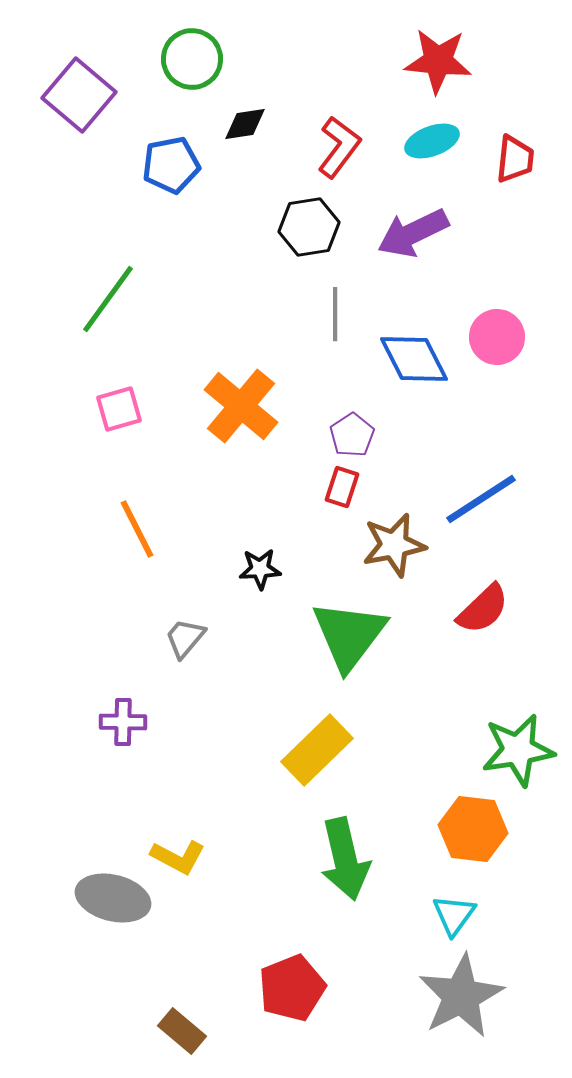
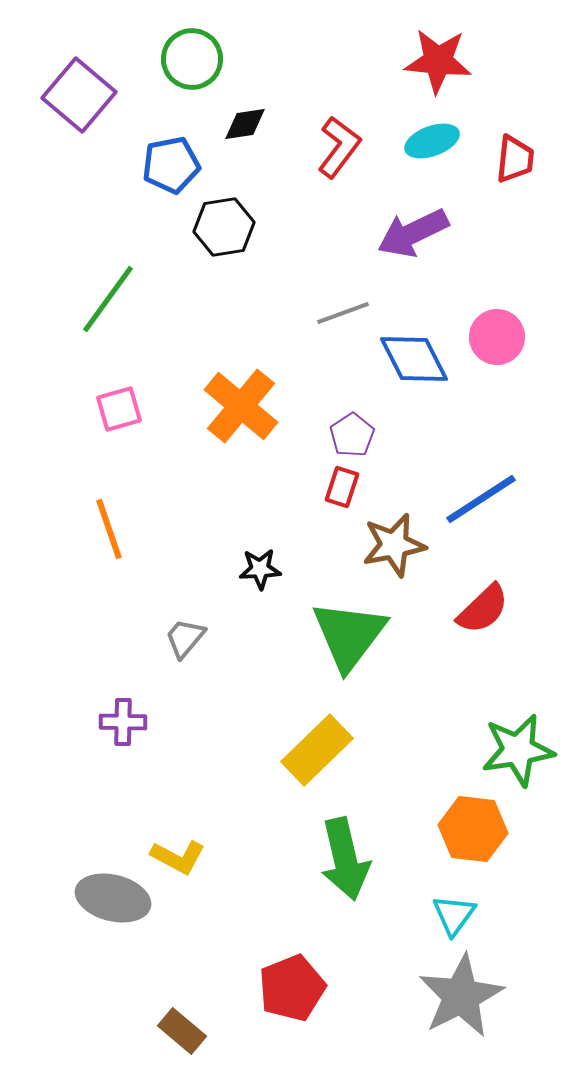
black hexagon: moved 85 px left
gray line: moved 8 px right, 1 px up; rotated 70 degrees clockwise
orange line: moved 28 px left; rotated 8 degrees clockwise
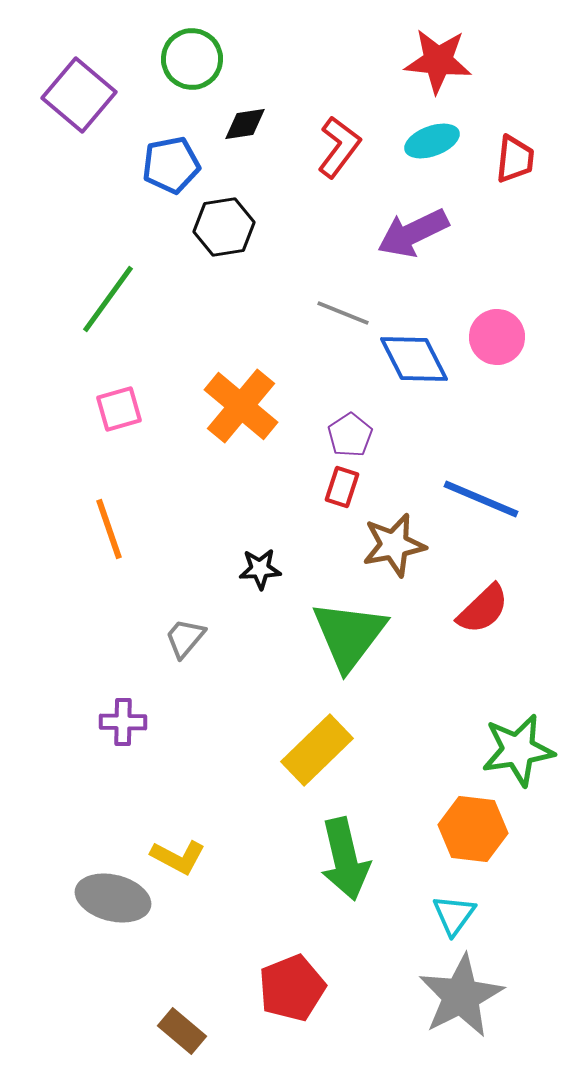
gray line: rotated 42 degrees clockwise
purple pentagon: moved 2 px left
blue line: rotated 56 degrees clockwise
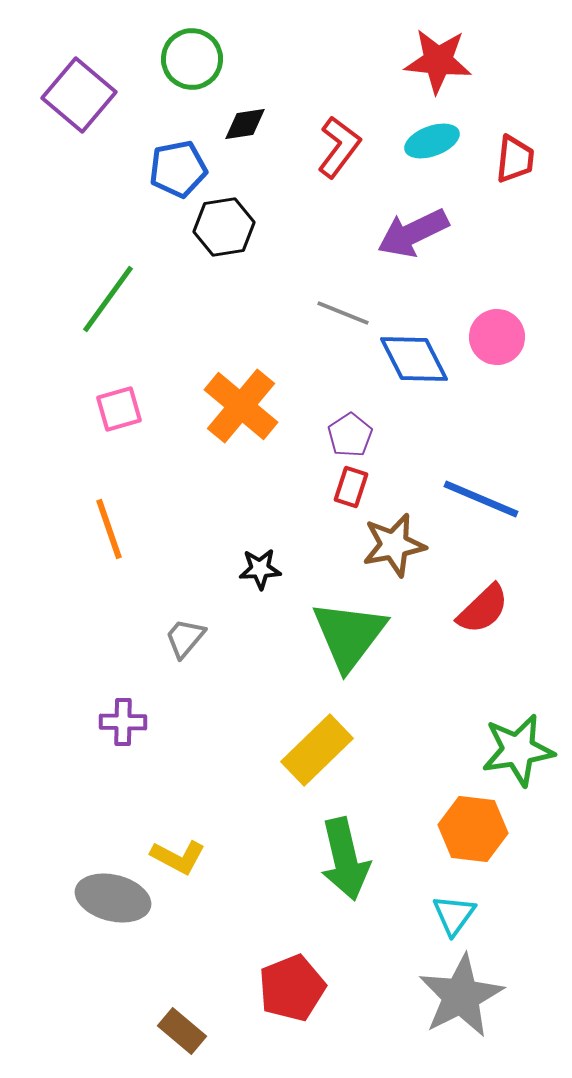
blue pentagon: moved 7 px right, 4 px down
red rectangle: moved 9 px right
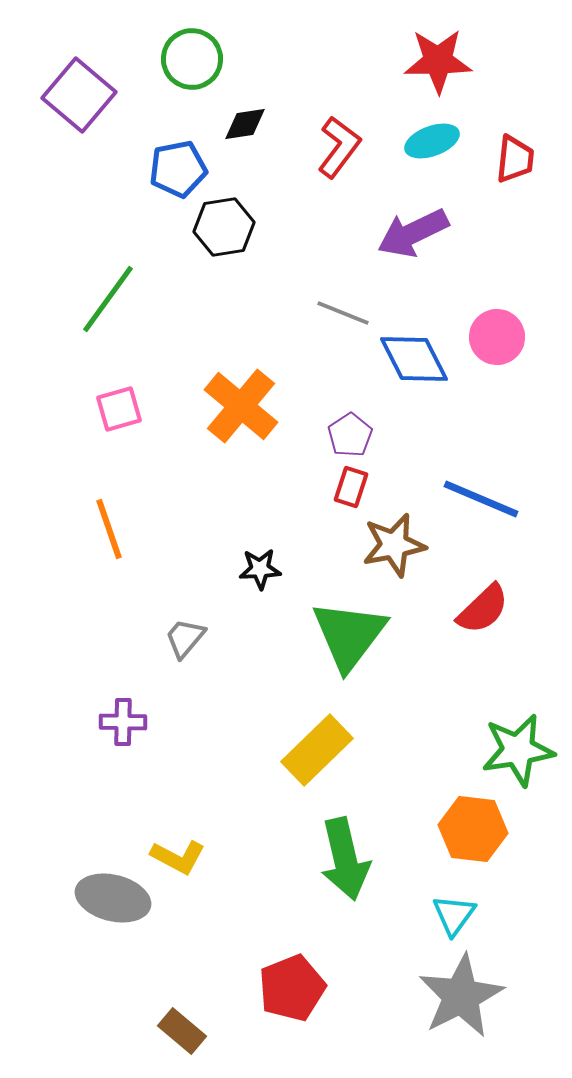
red star: rotated 6 degrees counterclockwise
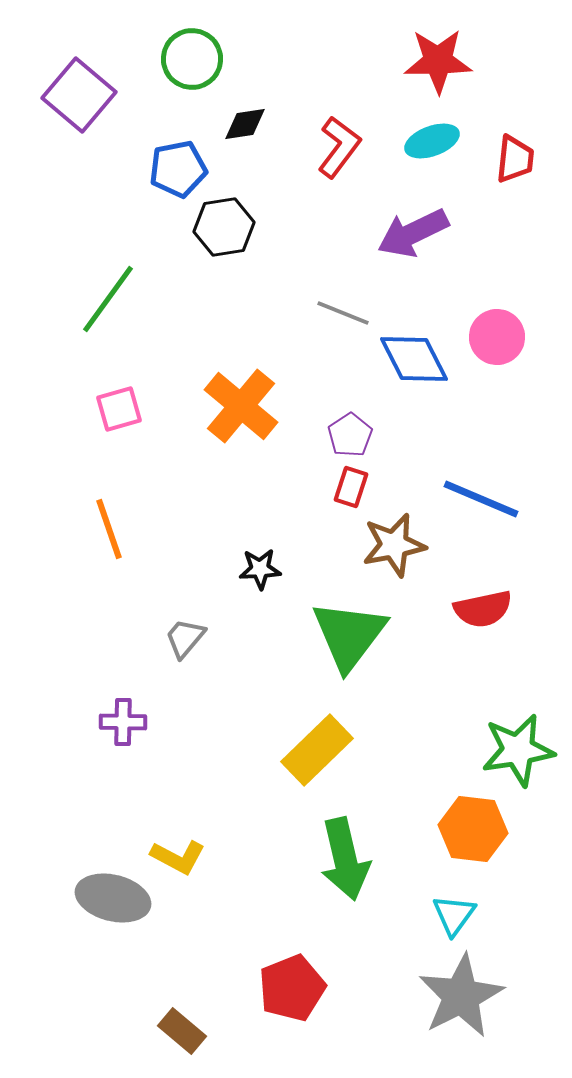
red semicircle: rotated 32 degrees clockwise
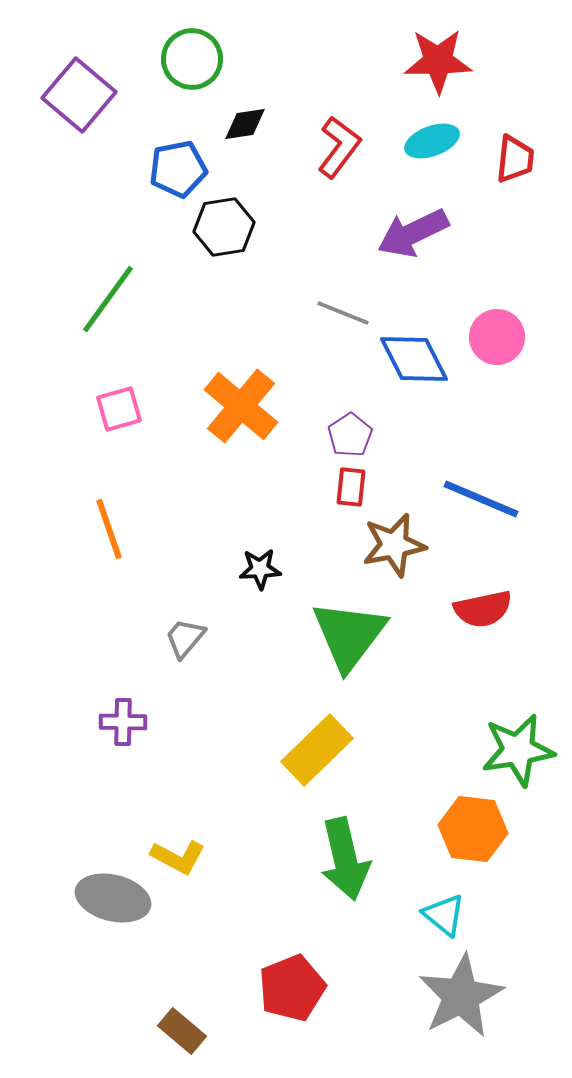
red rectangle: rotated 12 degrees counterclockwise
cyan triangle: moved 10 px left; rotated 27 degrees counterclockwise
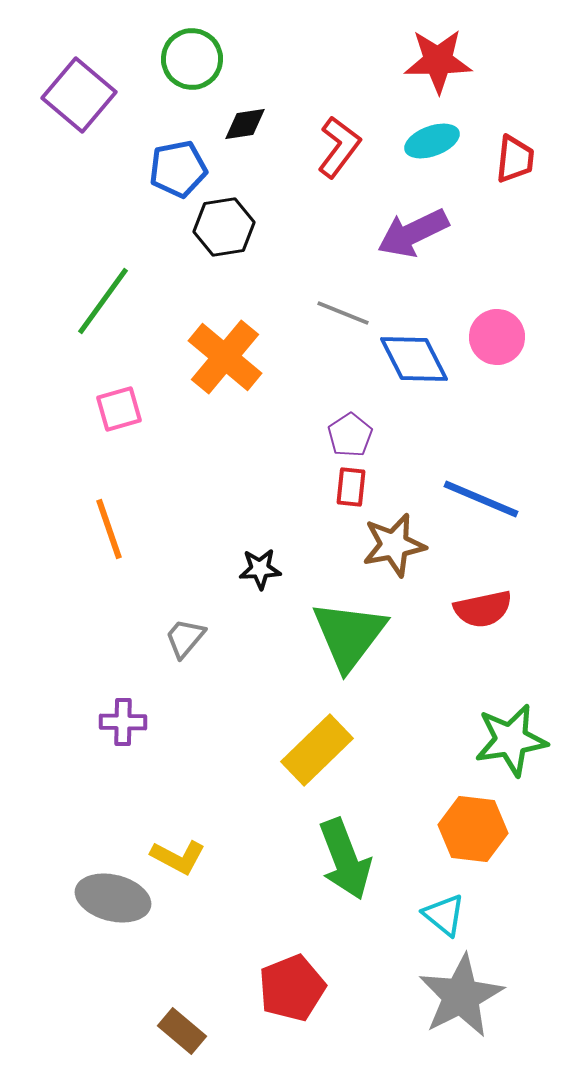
green line: moved 5 px left, 2 px down
orange cross: moved 16 px left, 49 px up
green star: moved 7 px left, 10 px up
green arrow: rotated 8 degrees counterclockwise
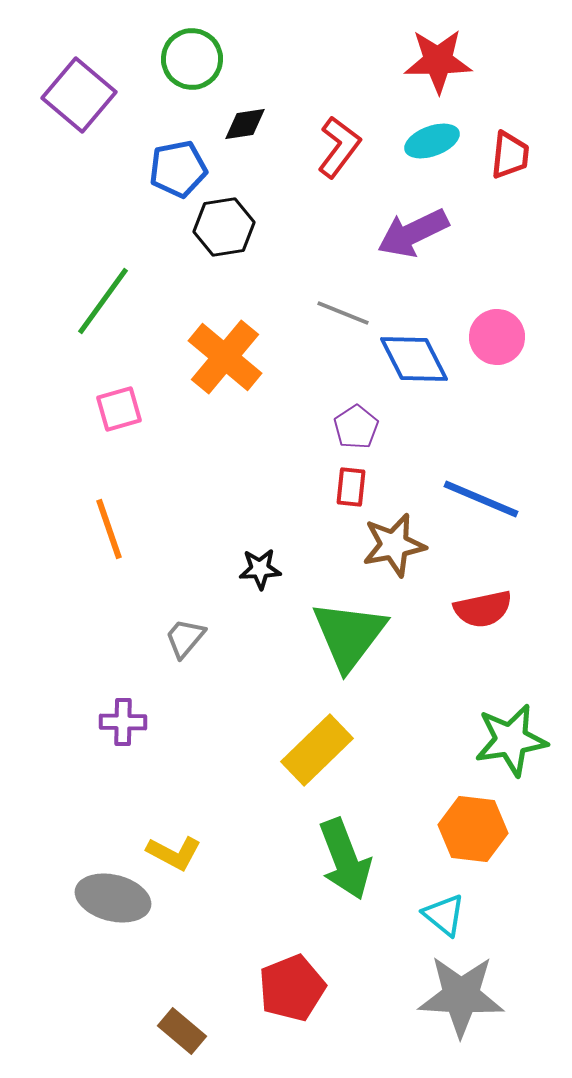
red trapezoid: moved 5 px left, 4 px up
purple pentagon: moved 6 px right, 8 px up
yellow L-shape: moved 4 px left, 4 px up
gray star: rotated 30 degrees clockwise
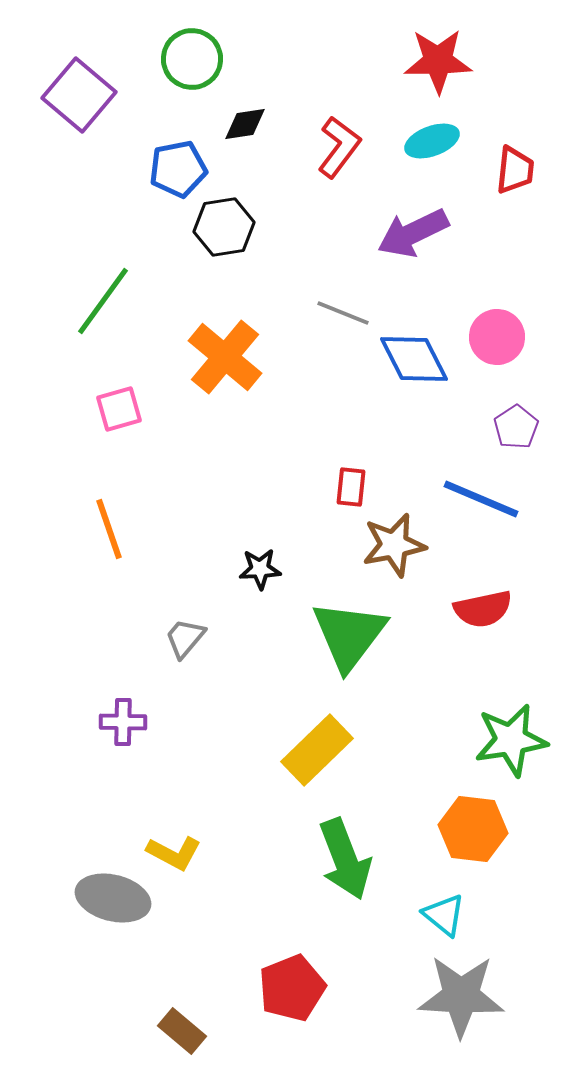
red trapezoid: moved 5 px right, 15 px down
purple pentagon: moved 160 px right
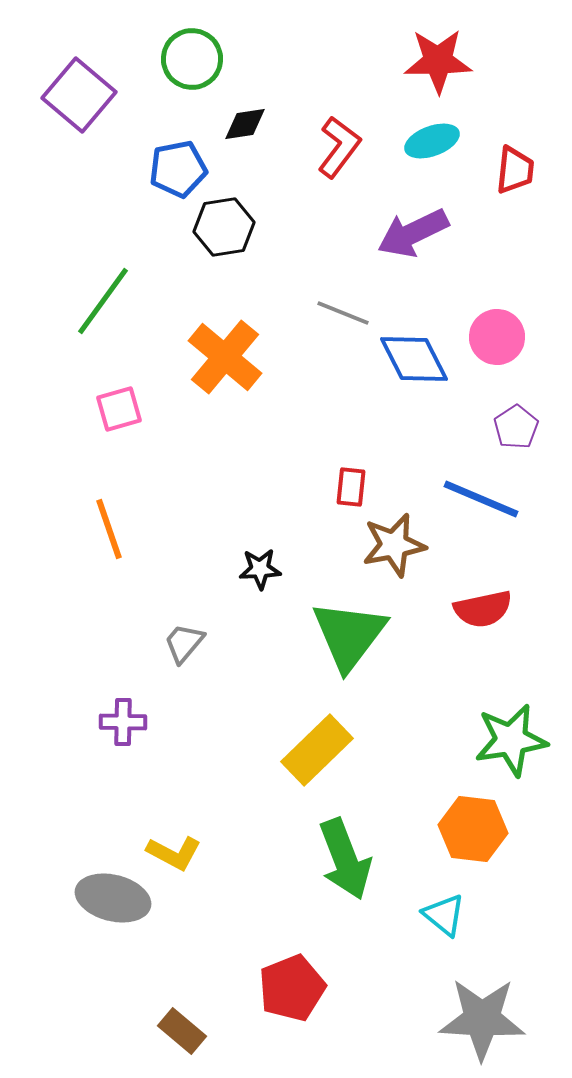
gray trapezoid: moved 1 px left, 5 px down
gray star: moved 21 px right, 23 px down
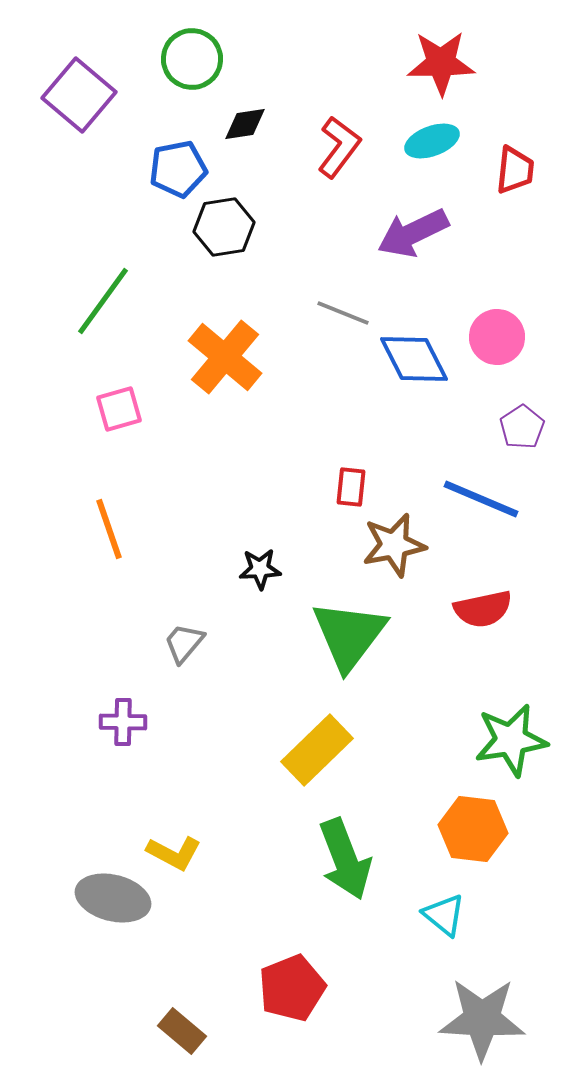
red star: moved 3 px right, 2 px down
purple pentagon: moved 6 px right
